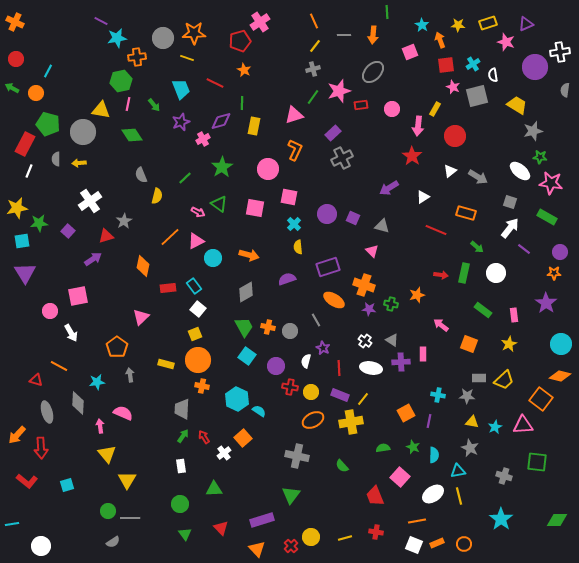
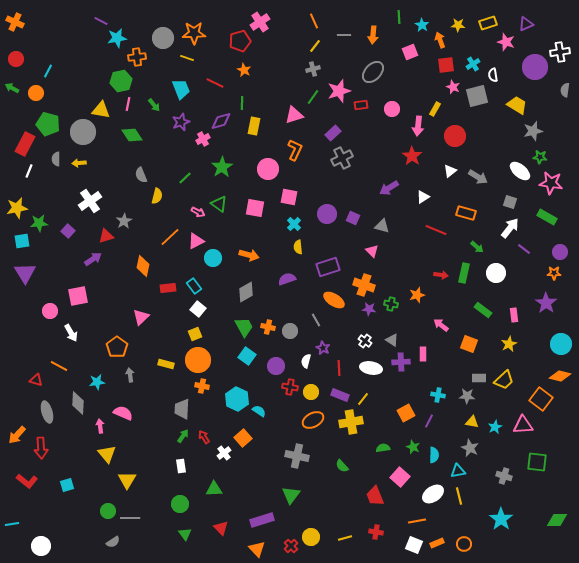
green line at (387, 12): moved 12 px right, 5 px down
purple line at (429, 421): rotated 16 degrees clockwise
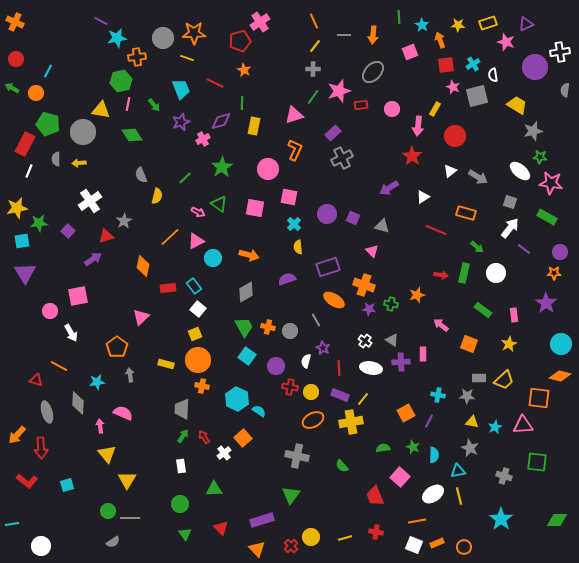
gray cross at (313, 69): rotated 16 degrees clockwise
orange square at (541, 399): moved 2 px left, 1 px up; rotated 30 degrees counterclockwise
orange circle at (464, 544): moved 3 px down
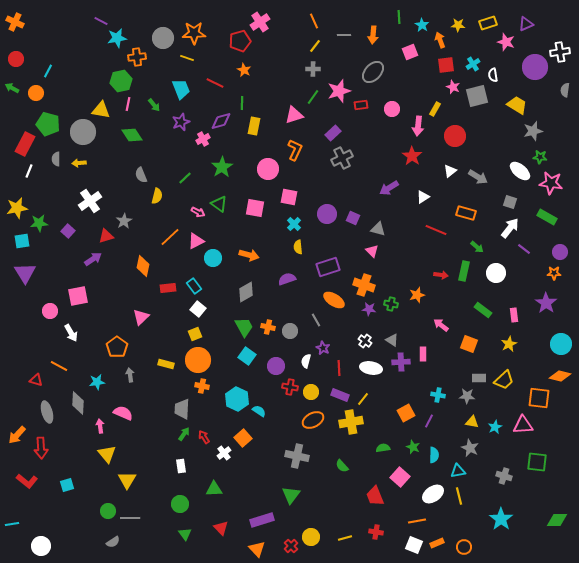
gray triangle at (382, 226): moved 4 px left, 3 px down
green rectangle at (464, 273): moved 2 px up
green arrow at (183, 436): moved 1 px right, 2 px up
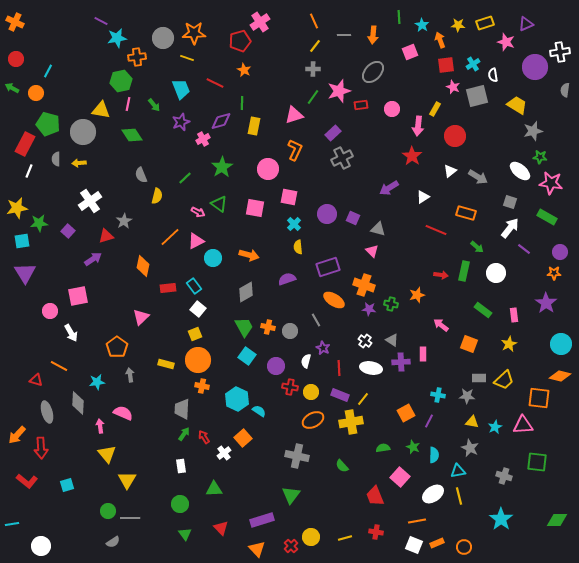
yellow rectangle at (488, 23): moved 3 px left
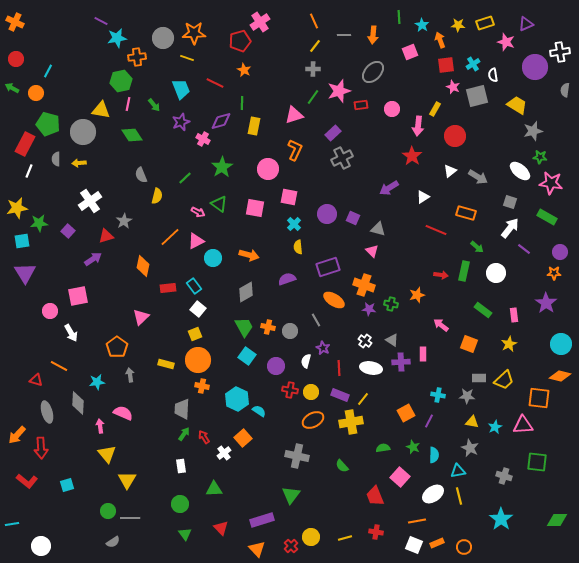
pink cross at (203, 139): rotated 32 degrees counterclockwise
red cross at (290, 387): moved 3 px down
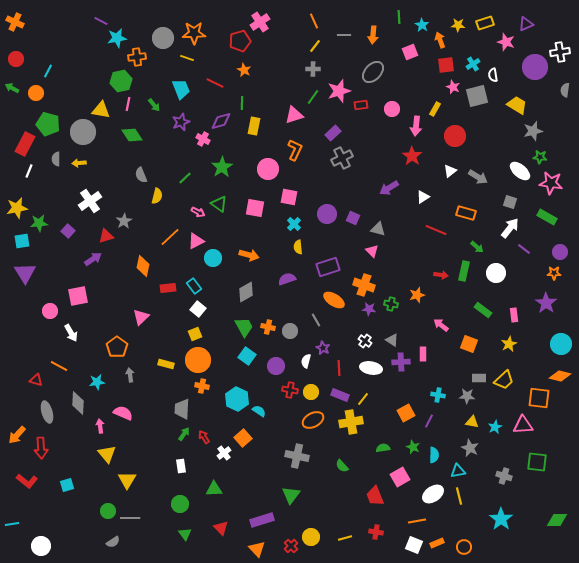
pink arrow at (418, 126): moved 2 px left
pink square at (400, 477): rotated 18 degrees clockwise
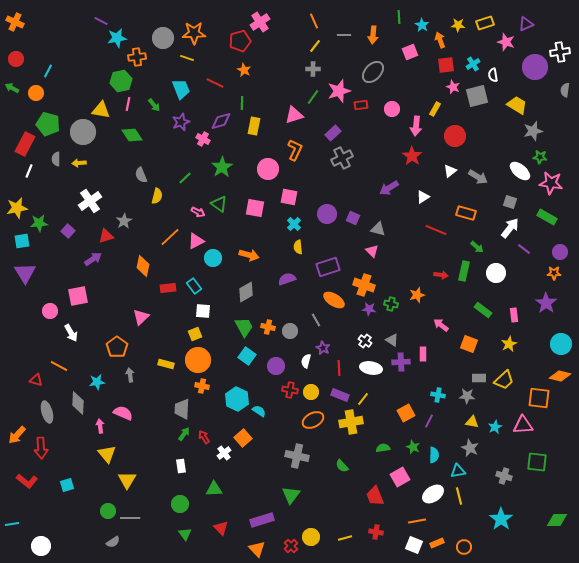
white square at (198, 309): moved 5 px right, 2 px down; rotated 35 degrees counterclockwise
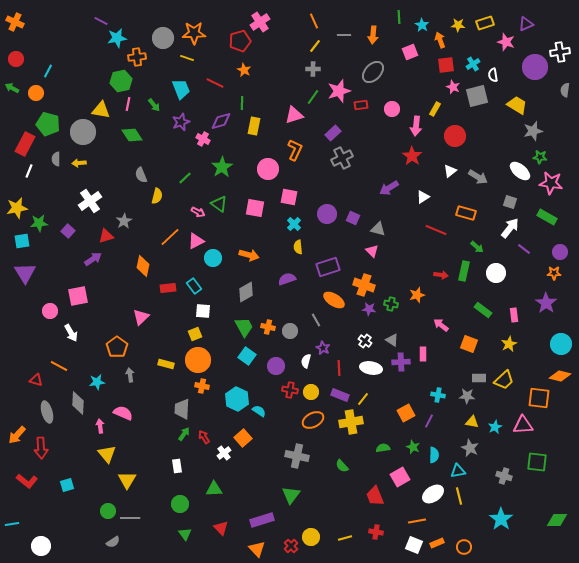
white rectangle at (181, 466): moved 4 px left
